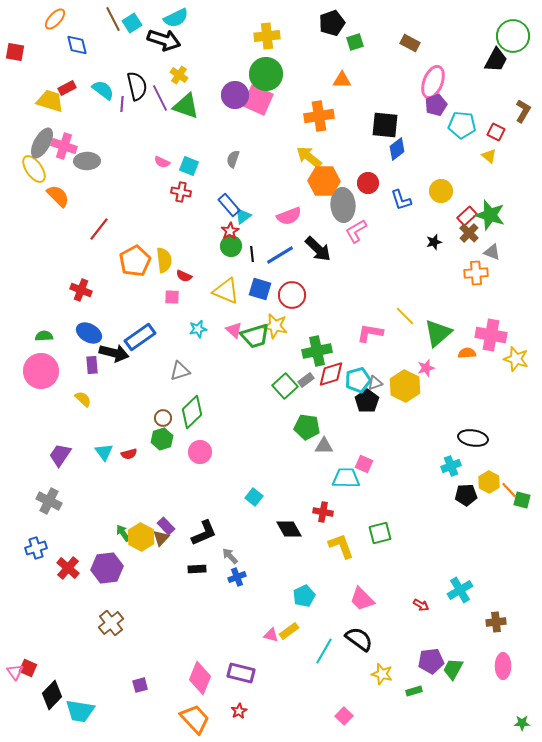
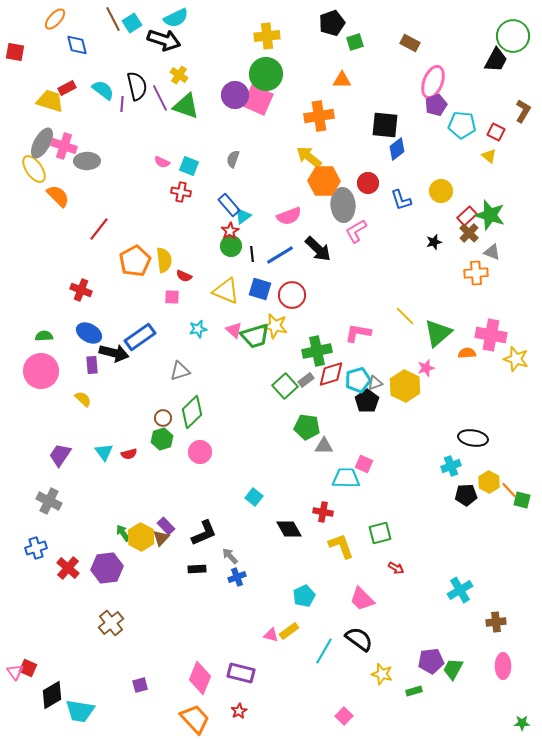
pink L-shape at (370, 333): moved 12 px left
red arrow at (421, 605): moved 25 px left, 37 px up
black diamond at (52, 695): rotated 16 degrees clockwise
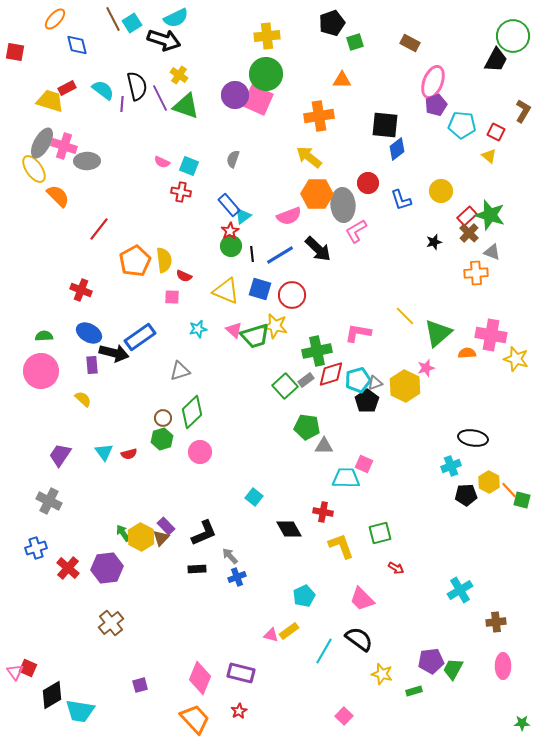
orange hexagon at (324, 181): moved 7 px left, 13 px down
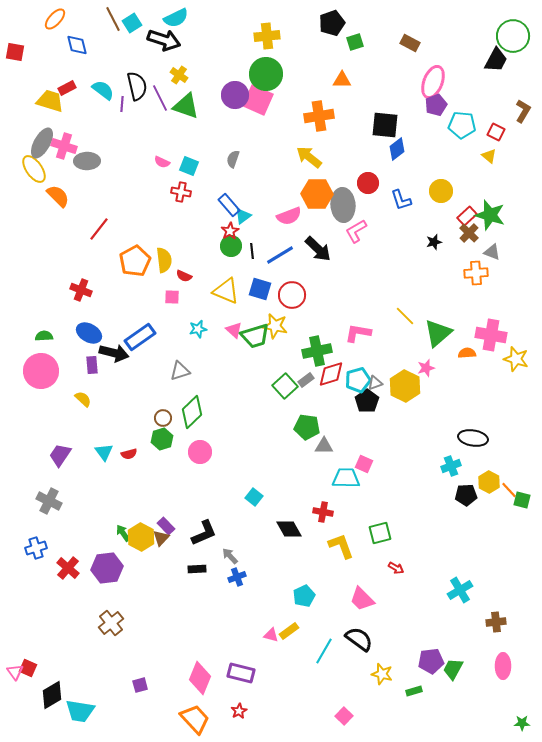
black line at (252, 254): moved 3 px up
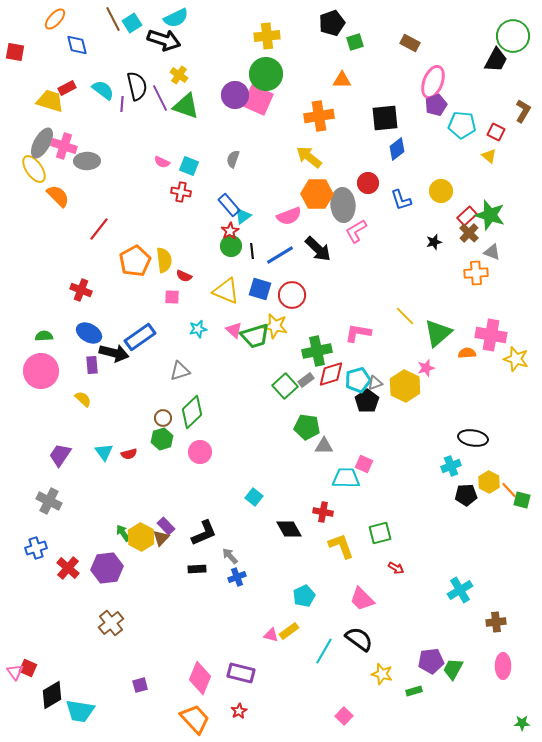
black square at (385, 125): moved 7 px up; rotated 12 degrees counterclockwise
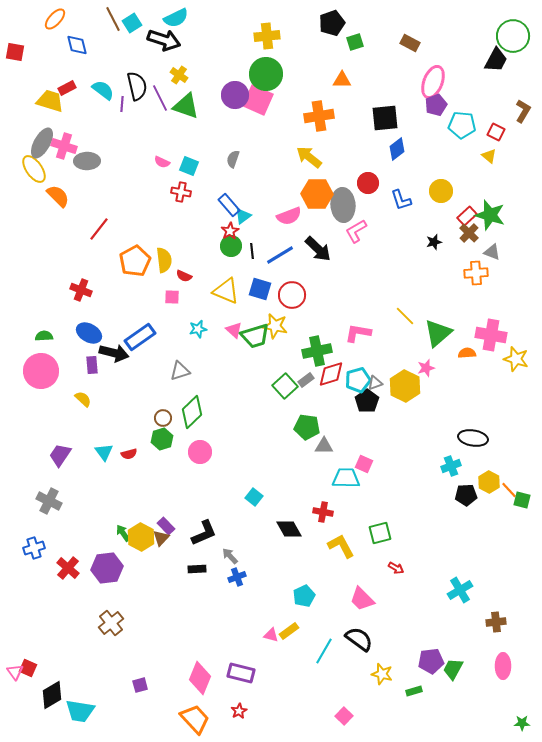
yellow L-shape at (341, 546): rotated 8 degrees counterclockwise
blue cross at (36, 548): moved 2 px left
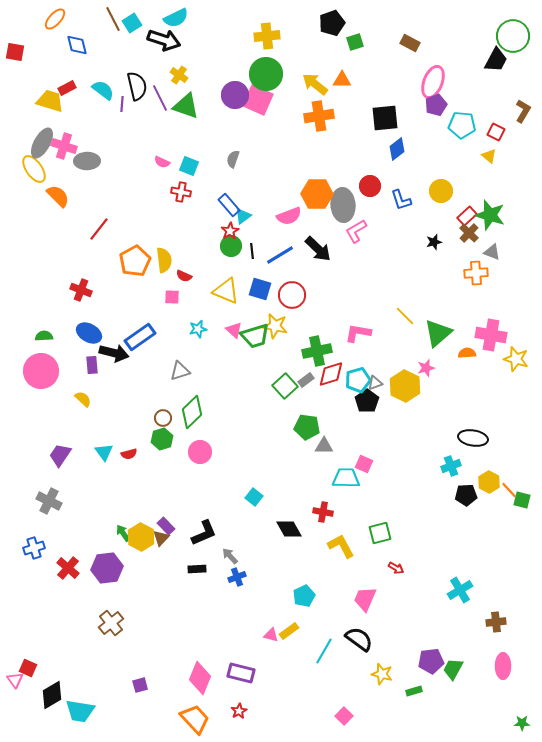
yellow arrow at (309, 157): moved 6 px right, 73 px up
red circle at (368, 183): moved 2 px right, 3 px down
pink trapezoid at (362, 599): moved 3 px right; rotated 68 degrees clockwise
pink triangle at (15, 672): moved 8 px down
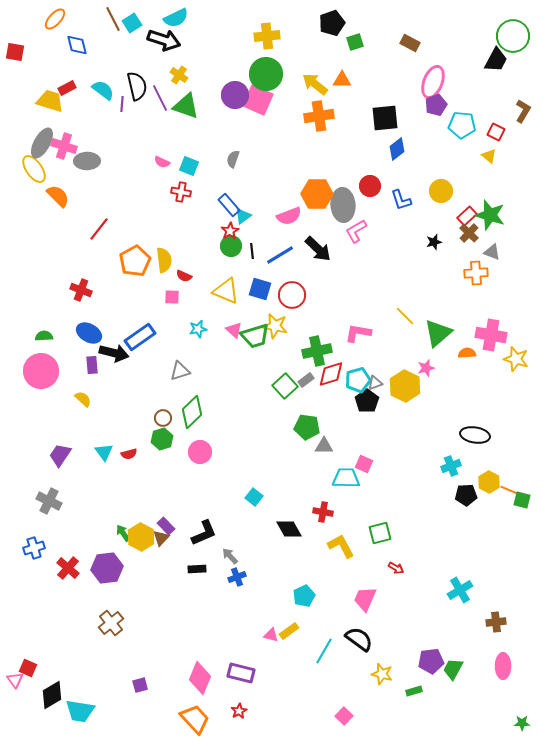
black ellipse at (473, 438): moved 2 px right, 3 px up
orange line at (509, 490): rotated 24 degrees counterclockwise
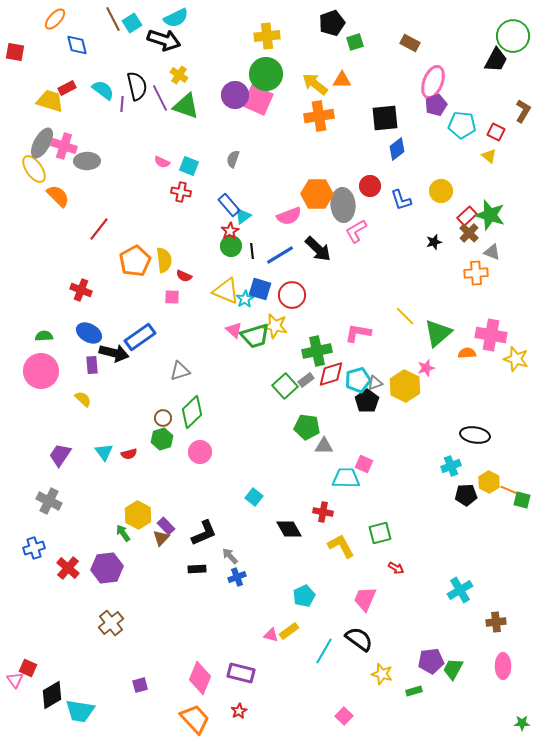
cyan star at (198, 329): moved 47 px right, 30 px up; rotated 18 degrees counterclockwise
yellow hexagon at (141, 537): moved 3 px left, 22 px up
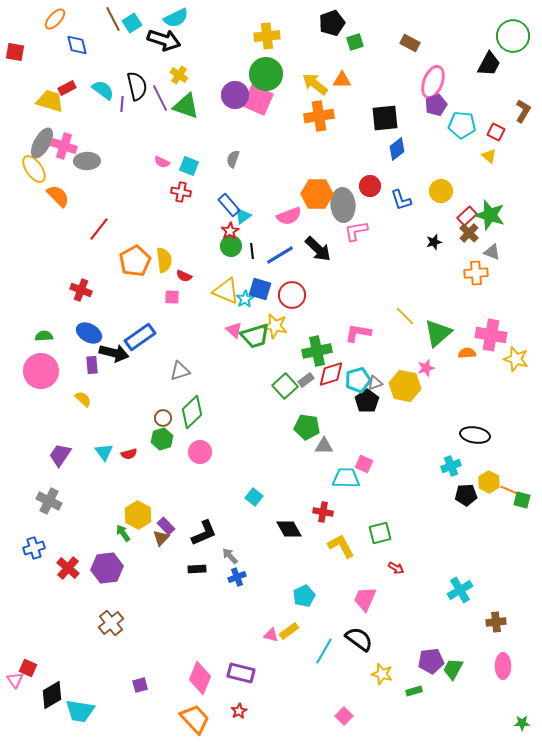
black trapezoid at (496, 60): moved 7 px left, 4 px down
pink L-shape at (356, 231): rotated 20 degrees clockwise
yellow hexagon at (405, 386): rotated 16 degrees counterclockwise
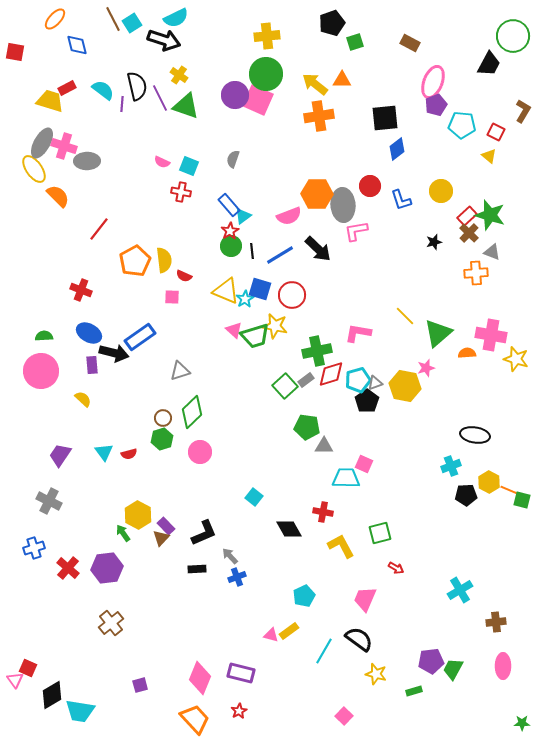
yellow star at (382, 674): moved 6 px left
